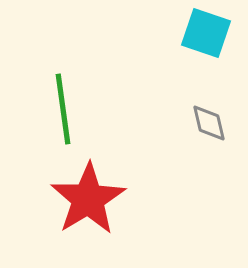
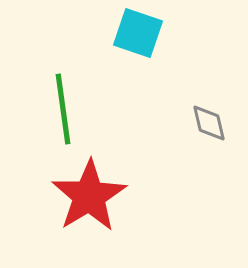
cyan square: moved 68 px left
red star: moved 1 px right, 3 px up
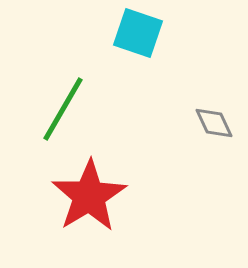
green line: rotated 38 degrees clockwise
gray diamond: moved 5 px right; rotated 12 degrees counterclockwise
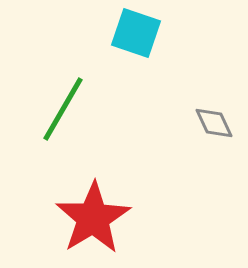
cyan square: moved 2 px left
red star: moved 4 px right, 22 px down
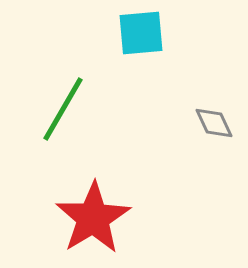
cyan square: moved 5 px right; rotated 24 degrees counterclockwise
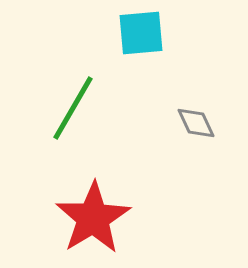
green line: moved 10 px right, 1 px up
gray diamond: moved 18 px left
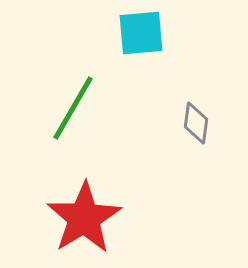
gray diamond: rotated 33 degrees clockwise
red star: moved 9 px left
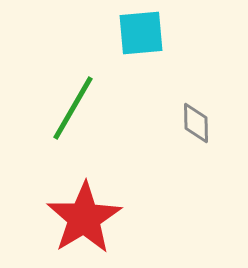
gray diamond: rotated 9 degrees counterclockwise
